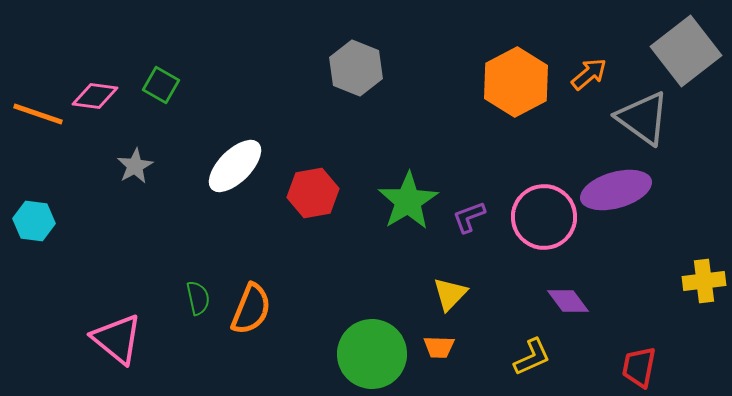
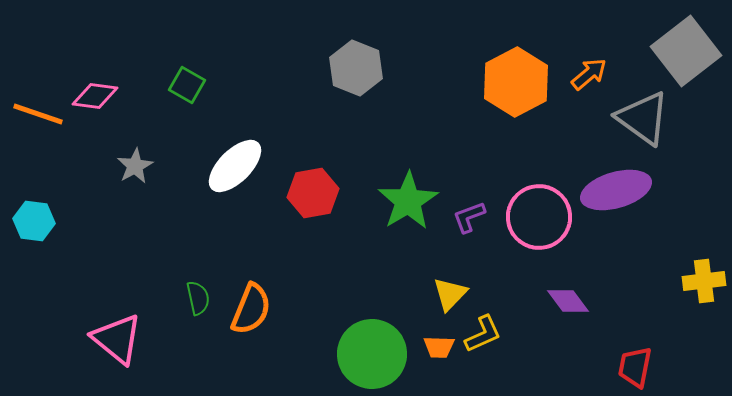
green square: moved 26 px right
pink circle: moved 5 px left
yellow L-shape: moved 49 px left, 23 px up
red trapezoid: moved 4 px left
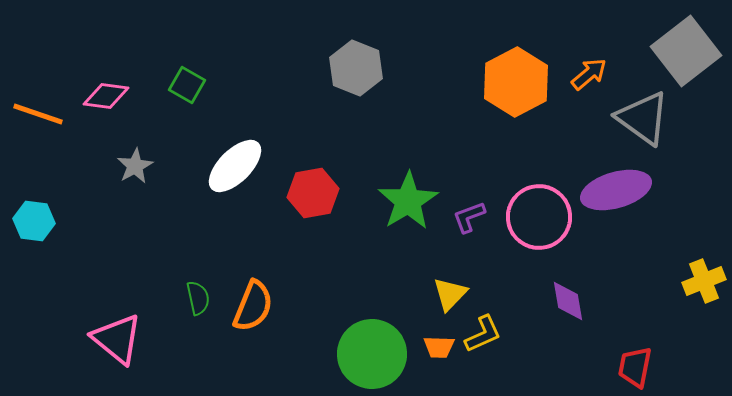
pink diamond: moved 11 px right
yellow cross: rotated 15 degrees counterclockwise
purple diamond: rotated 27 degrees clockwise
orange semicircle: moved 2 px right, 3 px up
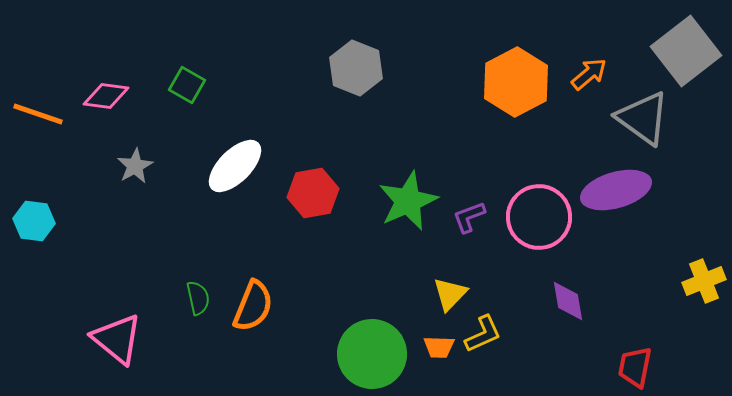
green star: rotated 8 degrees clockwise
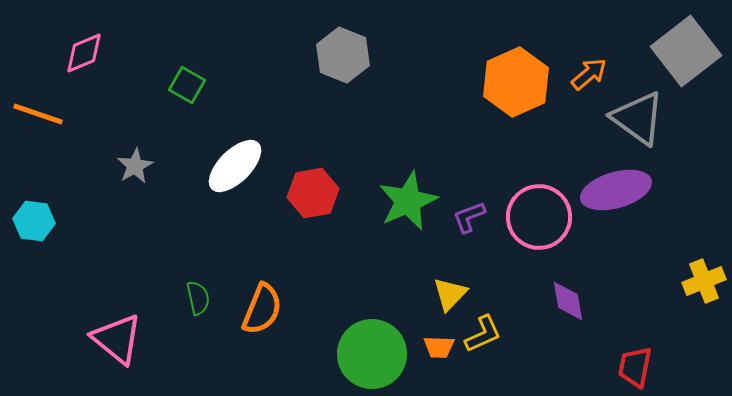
gray hexagon: moved 13 px left, 13 px up
orange hexagon: rotated 4 degrees clockwise
pink diamond: moved 22 px left, 43 px up; rotated 30 degrees counterclockwise
gray triangle: moved 5 px left
orange semicircle: moved 9 px right, 3 px down
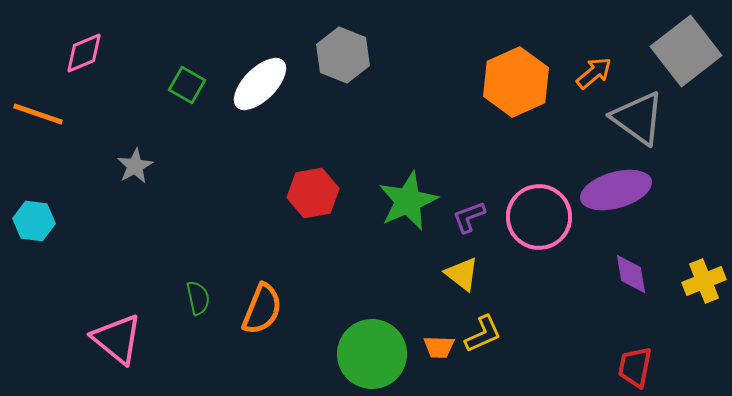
orange arrow: moved 5 px right, 1 px up
white ellipse: moved 25 px right, 82 px up
yellow triangle: moved 12 px right, 20 px up; rotated 36 degrees counterclockwise
purple diamond: moved 63 px right, 27 px up
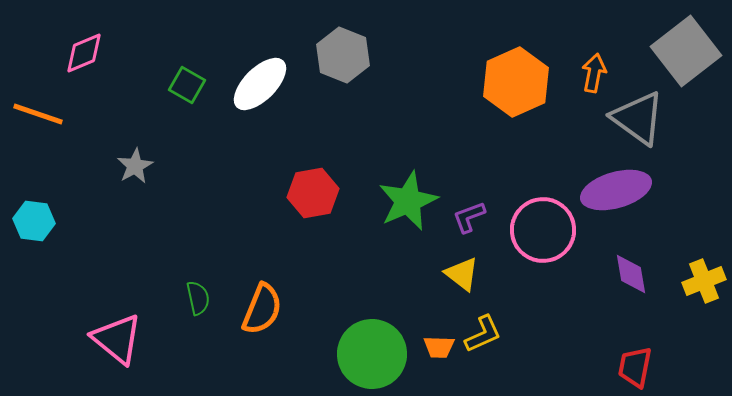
orange arrow: rotated 39 degrees counterclockwise
pink circle: moved 4 px right, 13 px down
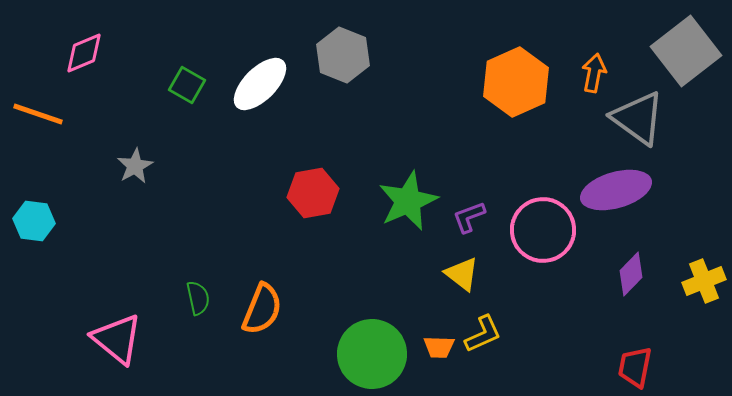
purple diamond: rotated 54 degrees clockwise
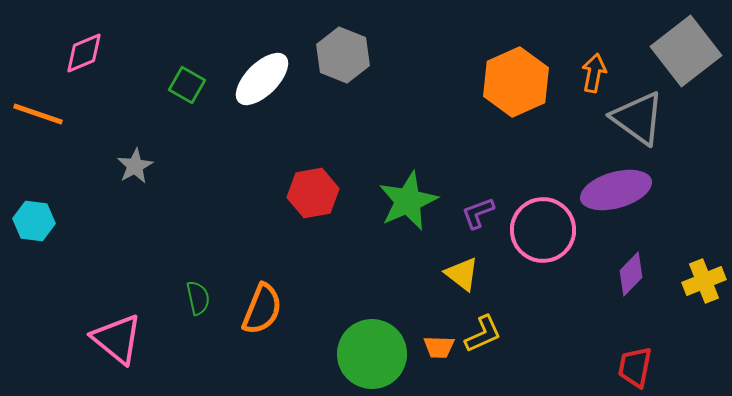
white ellipse: moved 2 px right, 5 px up
purple L-shape: moved 9 px right, 4 px up
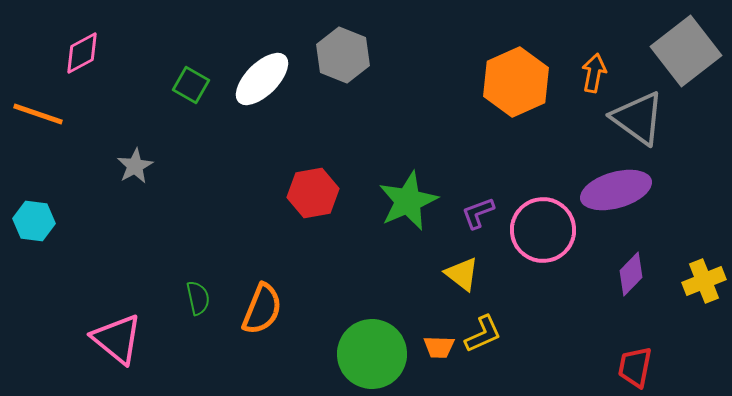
pink diamond: moved 2 px left; rotated 6 degrees counterclockwise
green square: moved 4 px right
